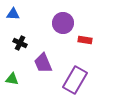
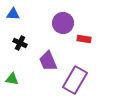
red rectangle: moved 1 px left, 1 px up
purple trapezoid: moved 5 px right, 2 px up
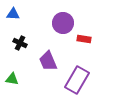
purple rectangle: moved 2 px right
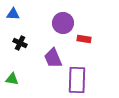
purple trapezoid: moved 5 px right, 3 px up
purple rectangle: rotated 28 degrees counterclockwise
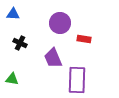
purple circle: moved 3 px left
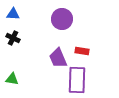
purple circle: moved 2 px right, 4 px up
red rectangle: moved 2 px left, 12 px down
black cross: moved 7 px left, 5 px up
purple trapezoid: moved 5 px right
